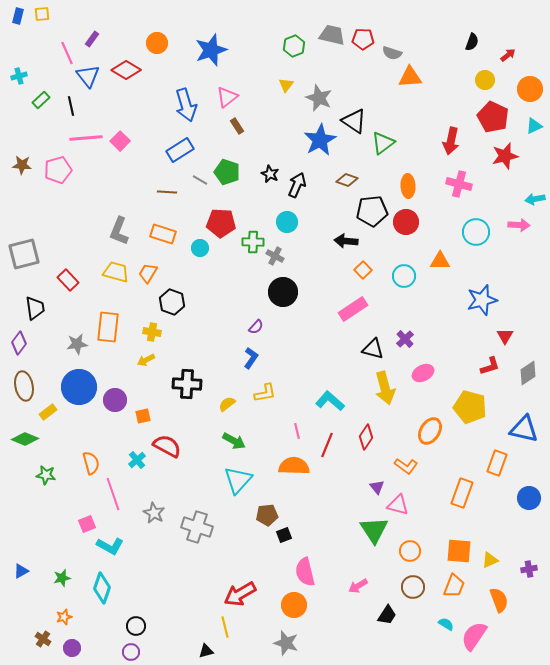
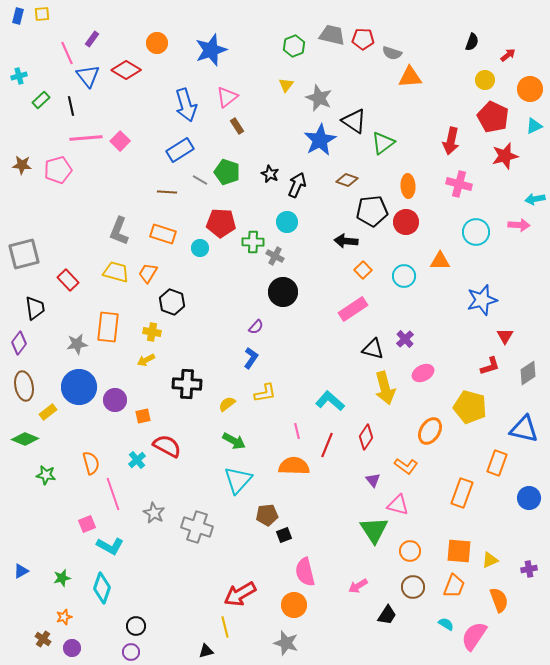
purple triangle at (377, 487): moved 4 px left, 7 px up
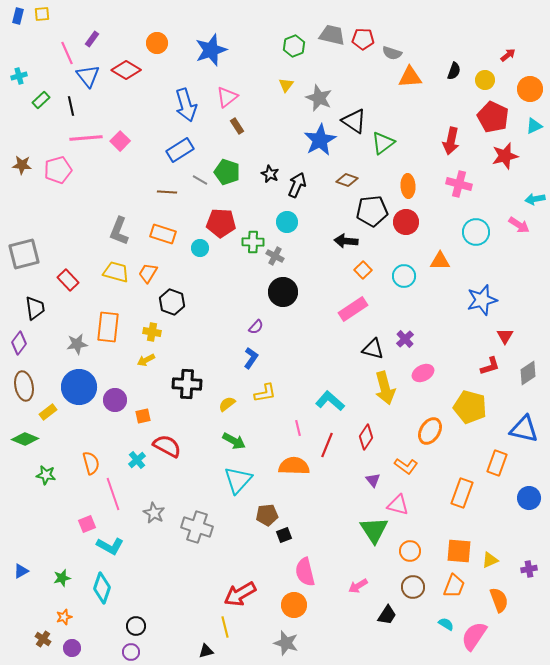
black semicircle at (472, 42): moved 18 px left, 29 px down
pink arrow at (519, 225): rotated 30 degrees clockwise
pink line at (297, 431): moved 1 px right, 3 px up
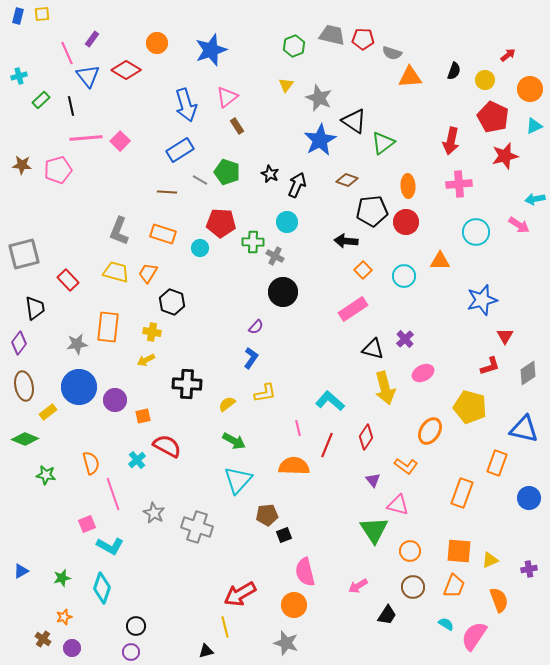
pink cross at (459, 184): rotated 20 degrees counterclockwise
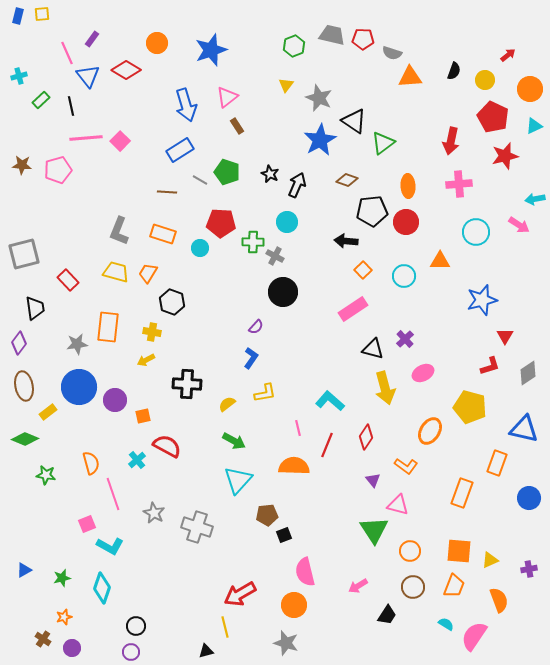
blue triangle at (21, 571): moved 3 px right, 1 px up
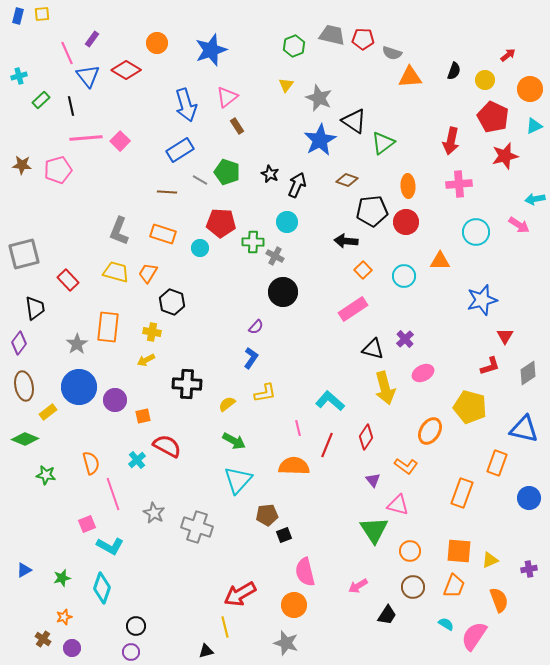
gray star at (77, 344): rotated 25 degrees counterclockwise
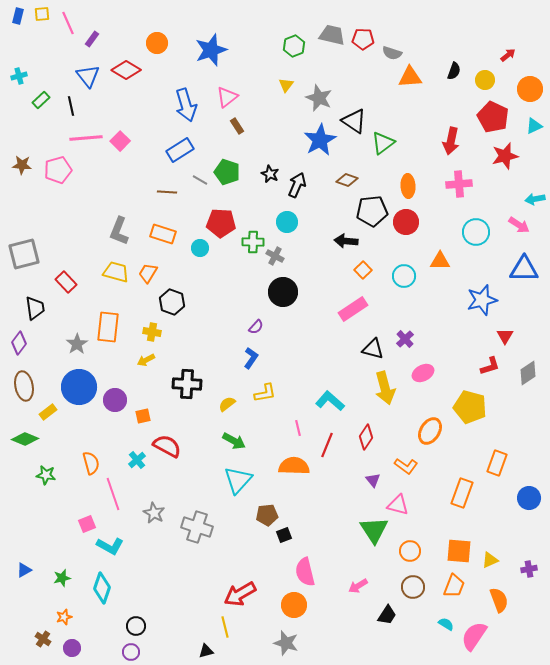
pink line at (67, 53): moved 1 px right, 30 px up
red rectangle at (68, 280): moved 2 px left, 2 px down
blue triangle at (524, 429): moved 160 px up; rotated 12 degrees counterclockwise
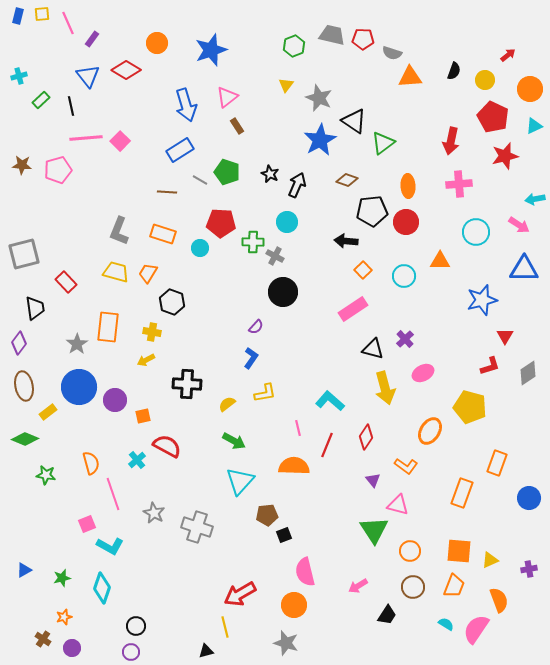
cyan triangle at (238, 480): moved 2 px right, 1 px down
pink semicircle at (474, 636): moved 2 px right, 7 px up
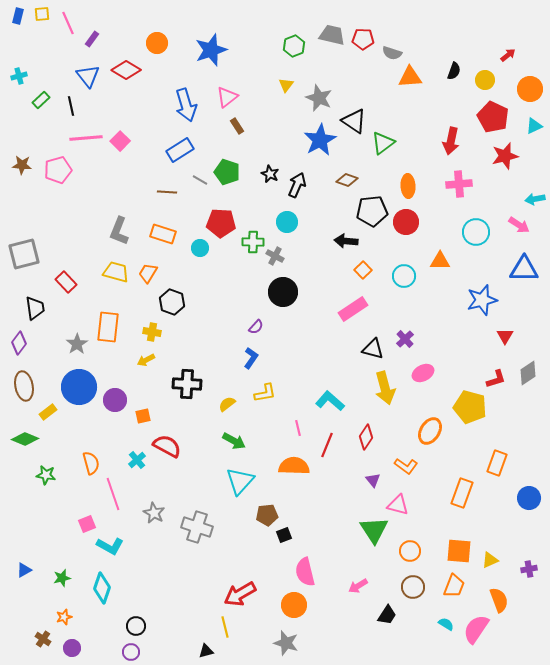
red L-shape at (490, 366): moved 6 px right, 13 px down
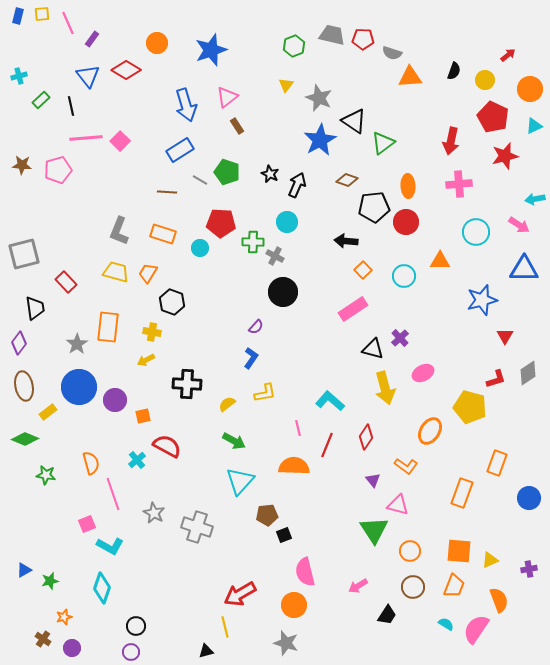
black pentagon at (372, 211): moved 2 px right, 4 px up
purple cross at (405, 339): moved 5 px left, 1 px up
green star at (62, 578): moved 12 px left, 3 px down
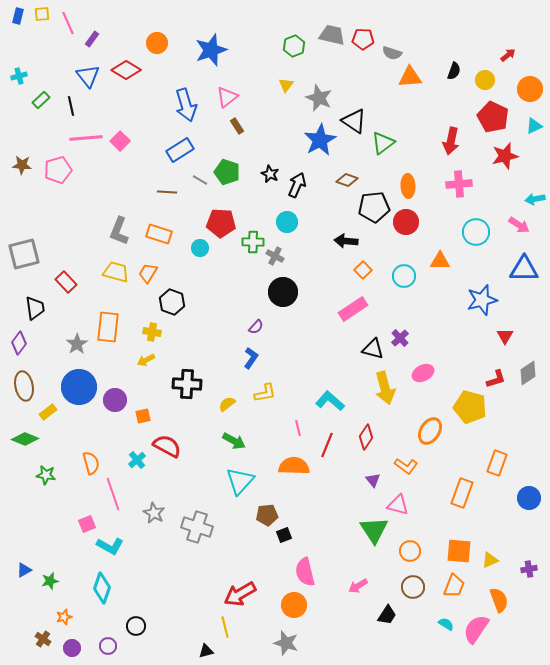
orange rectangle at (163, 234): moved 4 px left
purple circle at (131, 652): moved 23 px left, 6 px up
